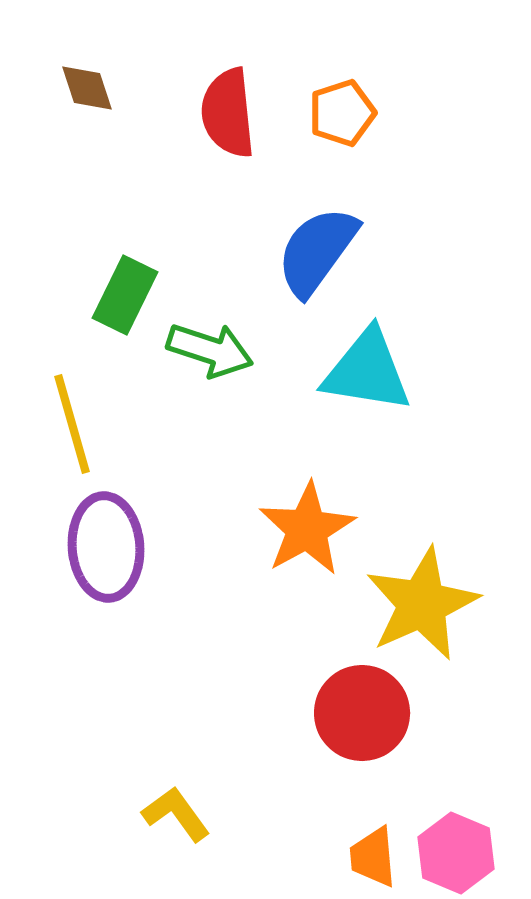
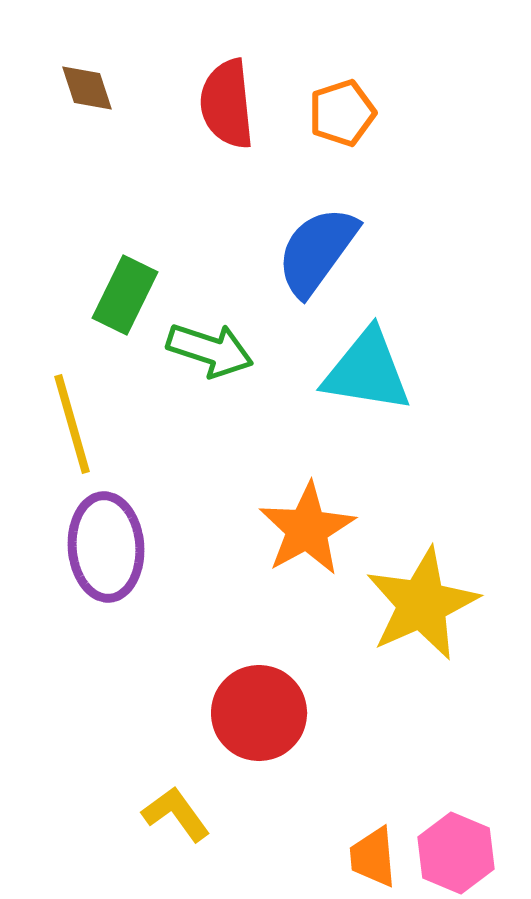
red semicircle: moved 1 px left, 9 px up
red circle: moved 103 px left
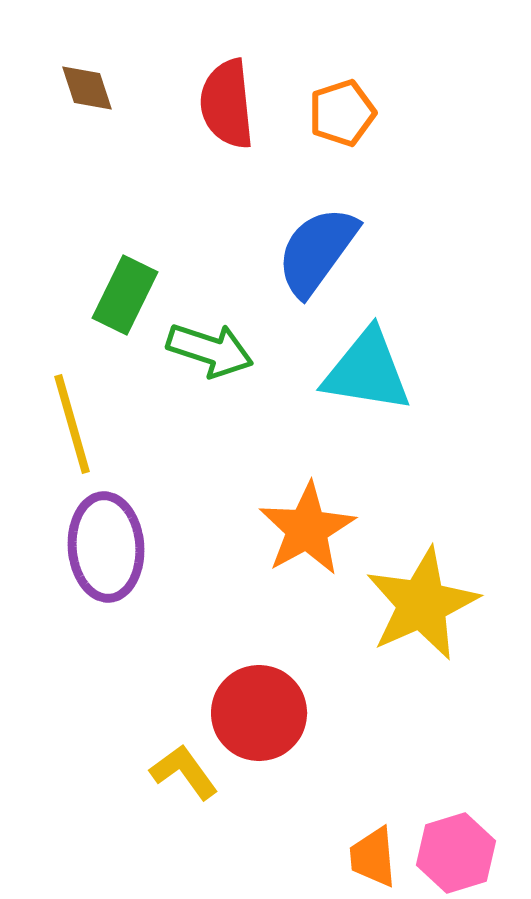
yellow L-shape: moved 8 px right, 42 px up
pink hexagon: rotated 20 degrees clockwise
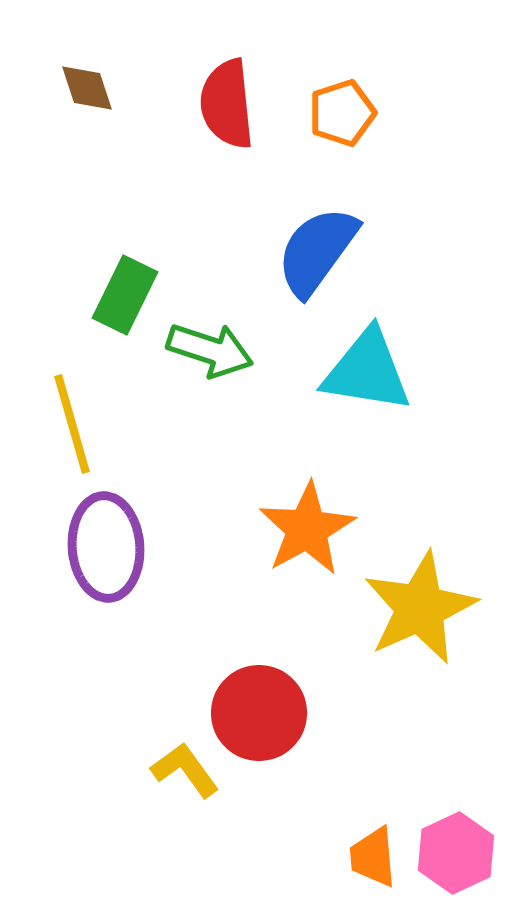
yellow star: moved 2 px left, 4 px down
yellow L-shape: moved 1 px right, 2 px up
pink hexagon: rotated 8 degrees counterclockwise
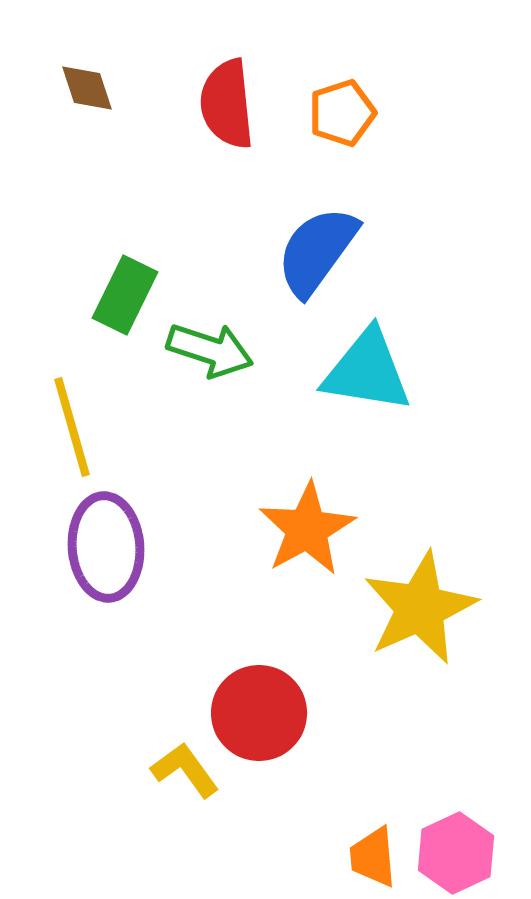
yellow line: moved 3 px down
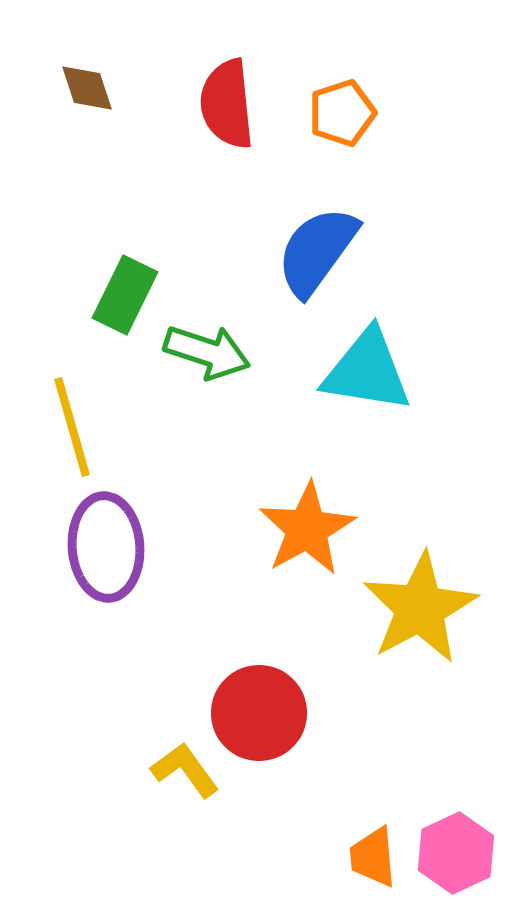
green arrow: moved 3 px left, 2 px down
yellow star: rotated 4 degrees counterclockwise
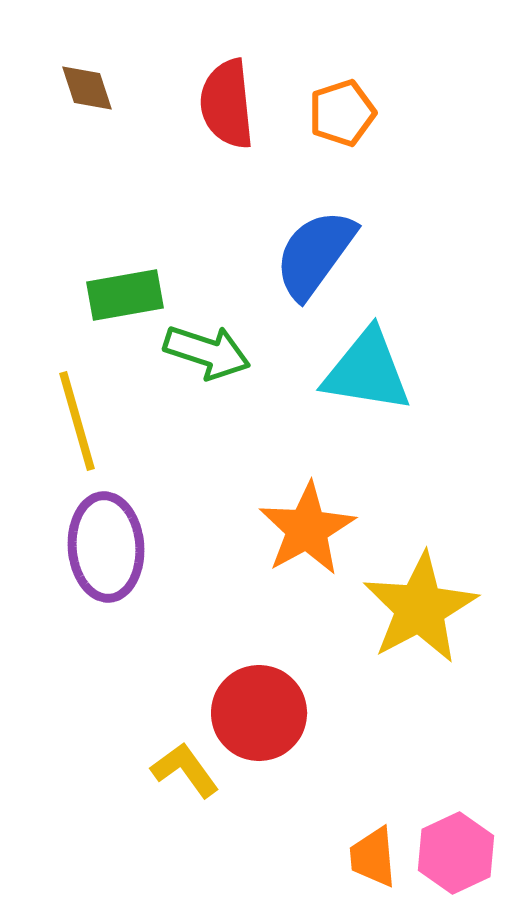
blue semicircle: moved 2 px left, 3 px down
green rectangle: rotated 54 degrees clockwise
yellow line: moved 5 px right, 6 px up
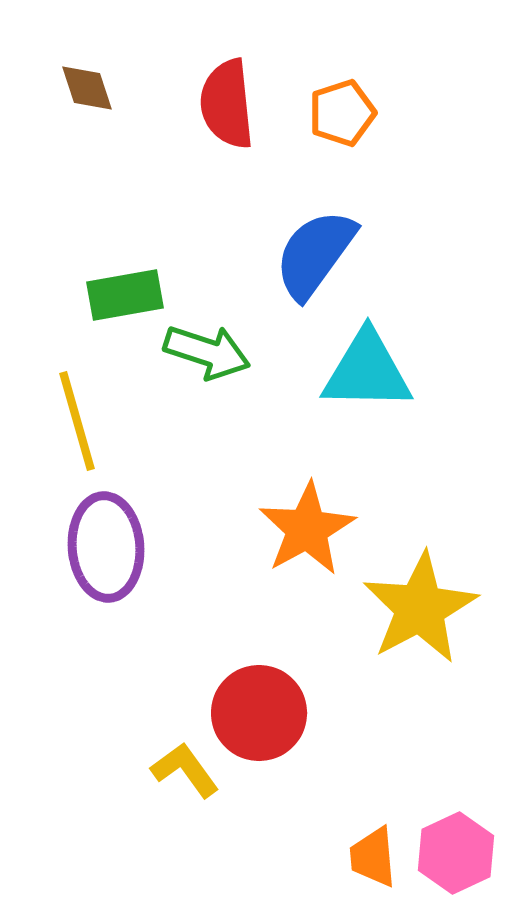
cyan triangle: rotated 8 degrees counterclockwise
